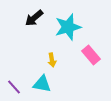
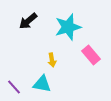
black arrow: moved 6 px left, 3 px down
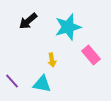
purple line: moved 2 px left, 6 px up
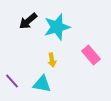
cyan star: moved 11 px left
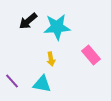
cyan star: rotated 12 degrees clockwise
yellow arrow: moved 1 px left, 1 px up
